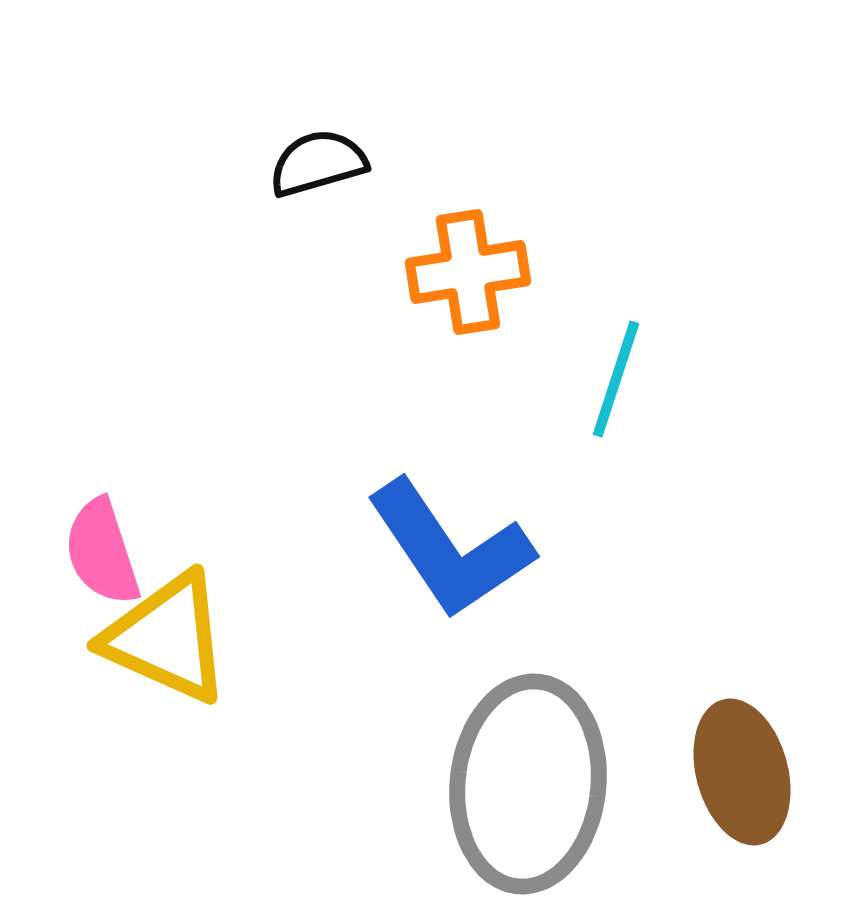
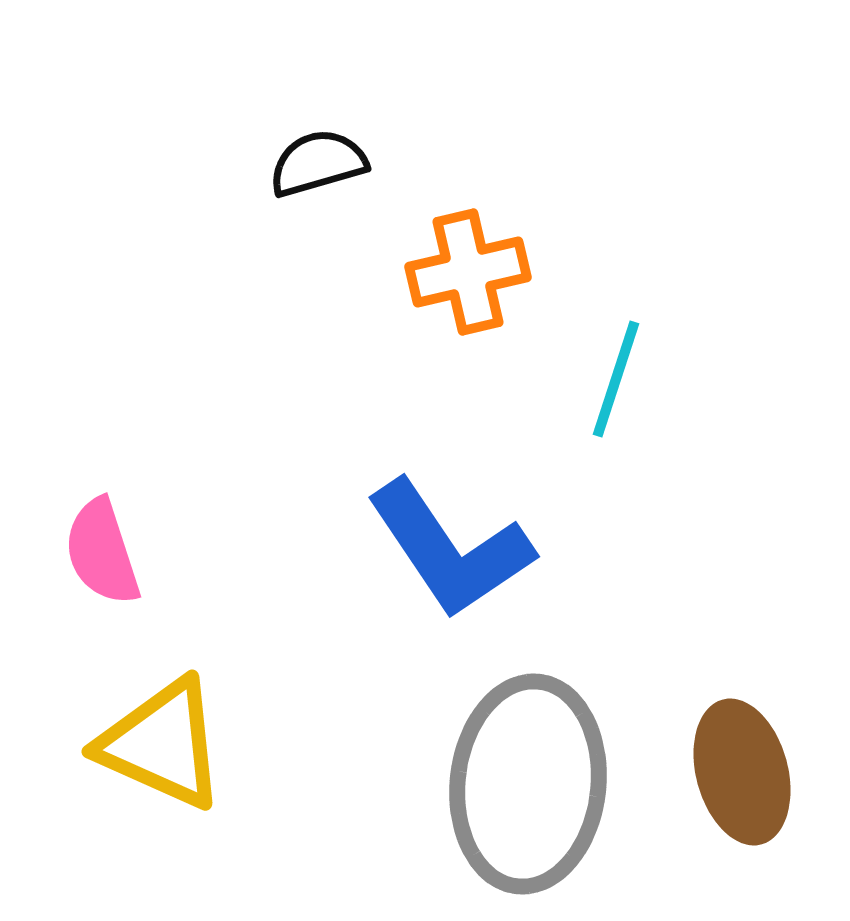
orange cross: rotated 4 degrees counterclockwise
yellow triangle: moved 5 px left, 106 px down
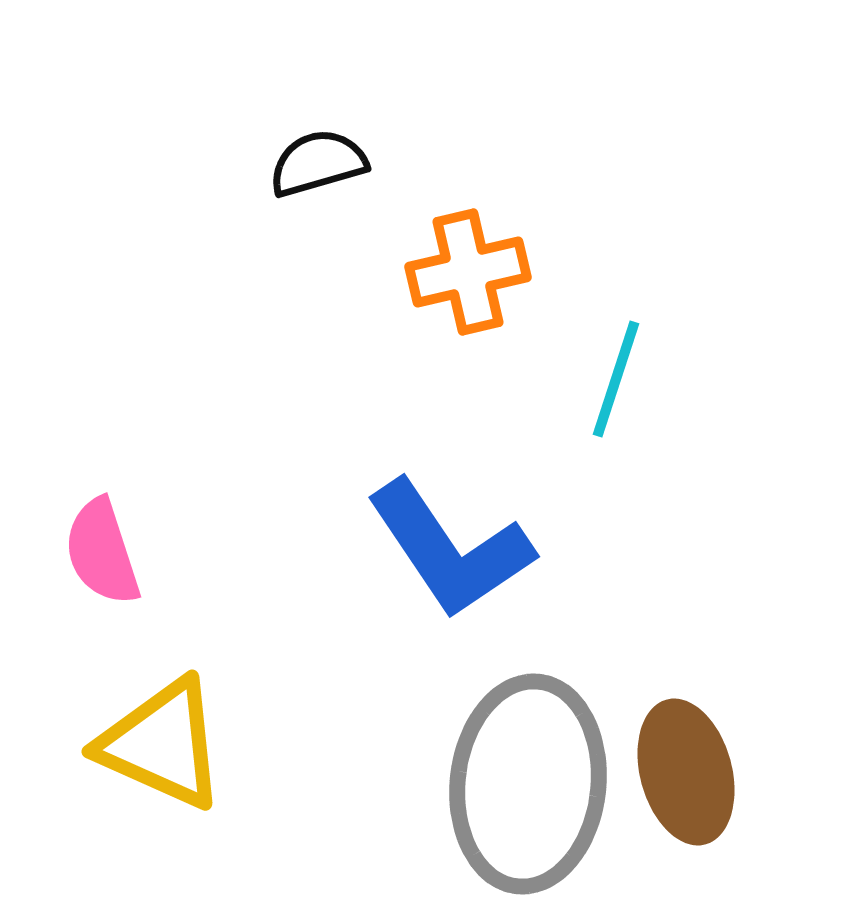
brown ellipse: moved 56 px left
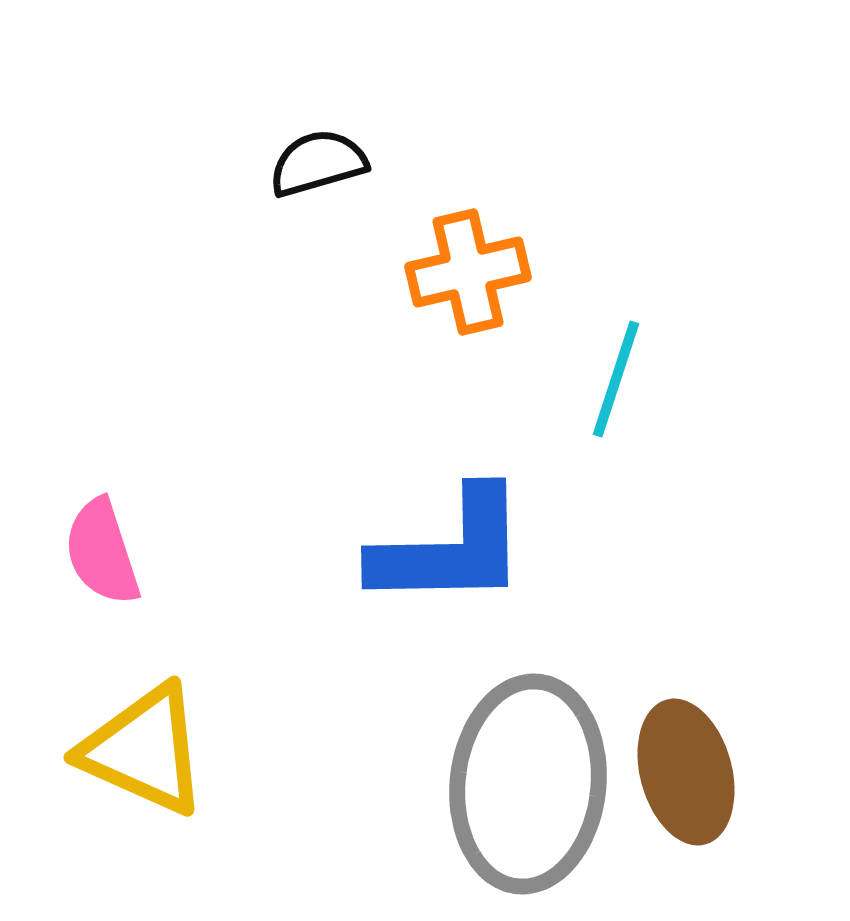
blue L-shape: rotated 57 degrees counterclockwise
yellow triangle: moved 18 px left, 6 px down
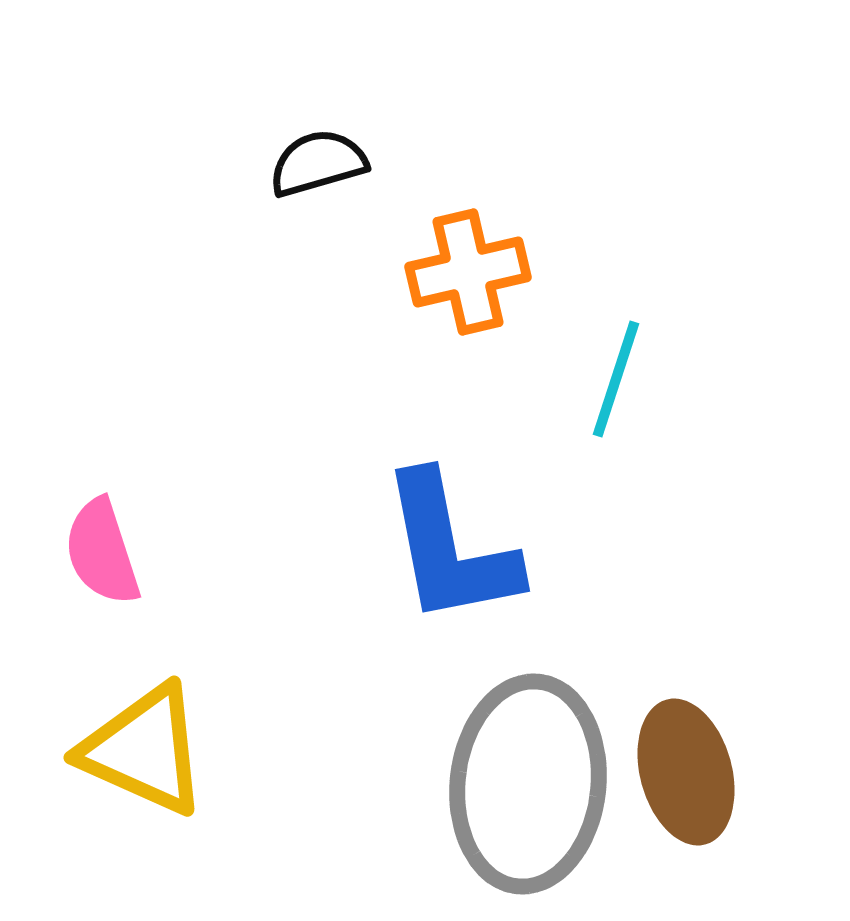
blue L-shape: rotated 80 degrees clockwise
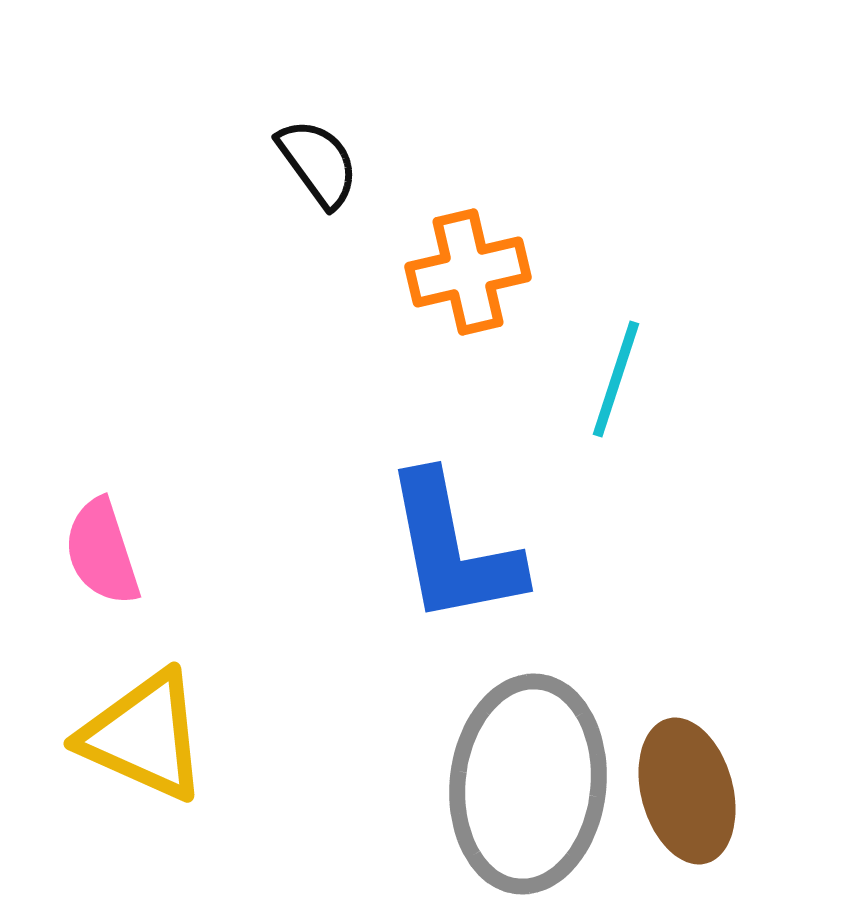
black semicircle: rotated 70 degrees clockwise
blue L-shape: moved 3 px right
yellow triangle: moved 14 px up
brown ellipse: moved 1 px right, 19 px down
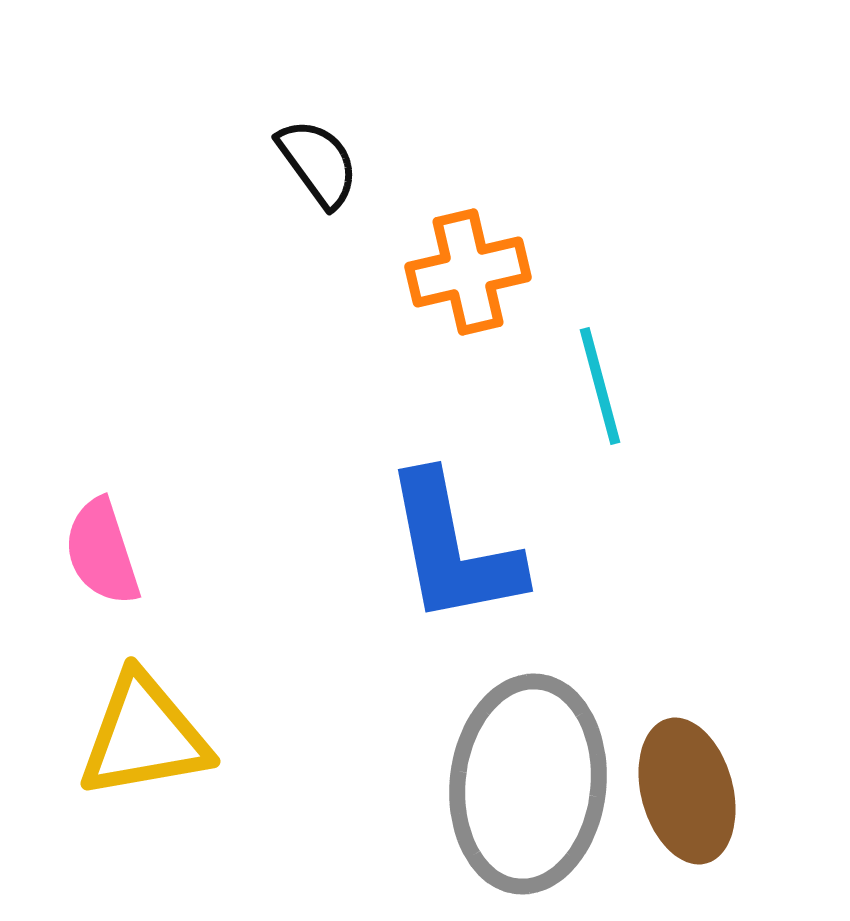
cyan line: moved 16 px left, 7 px down; rotated 33 degrees counterclockwise
yellow triangle: rotated 34 degrees counterclockwise
